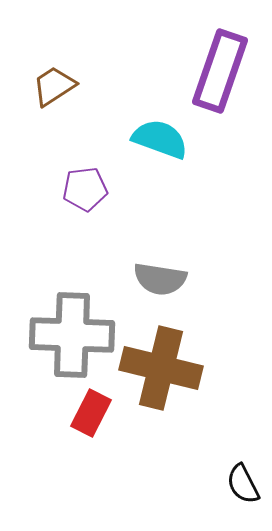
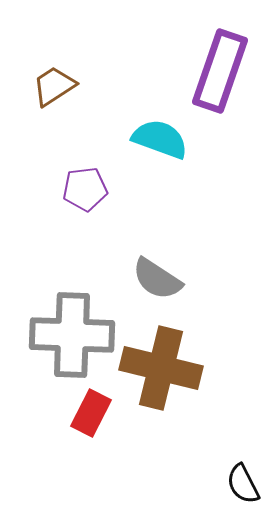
gray semicircle: moved 3 px left; rotated 24 degrees clockwise
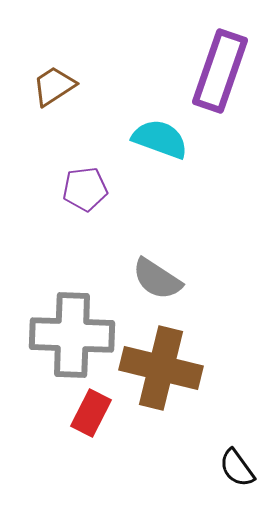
black semicircle: moved 6 px left, 16 px up; rotated 9 degrees counterclockwise
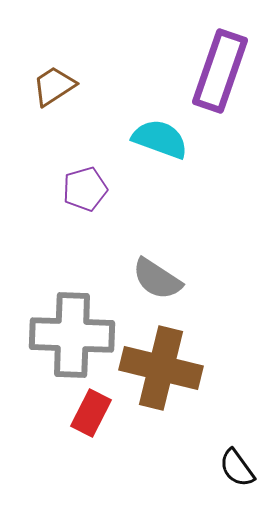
purple pentagon: rotated 9 degrees counterclockwise
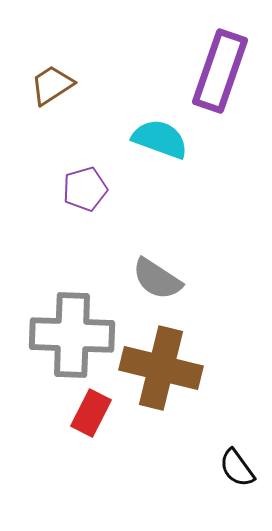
brown trapezoid: moved 2 px left, 1 px up
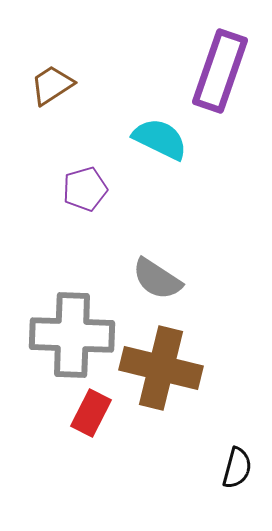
cyan semicircle: rotated 6 degrees clockwise
black semicircle: rotated 129 degrees counterclockwise
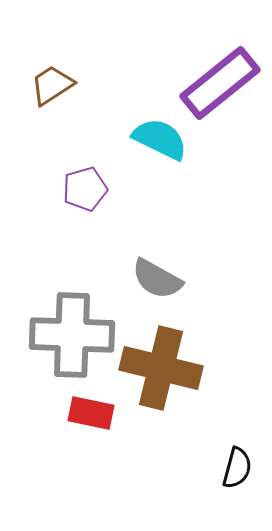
purple rectangle: moved 12 px down; rotated 32 degrees clockwise
gray semicircle: rotated 4 degrees counterclockwise
red rectangle: rotated 75 degrees clockwise
